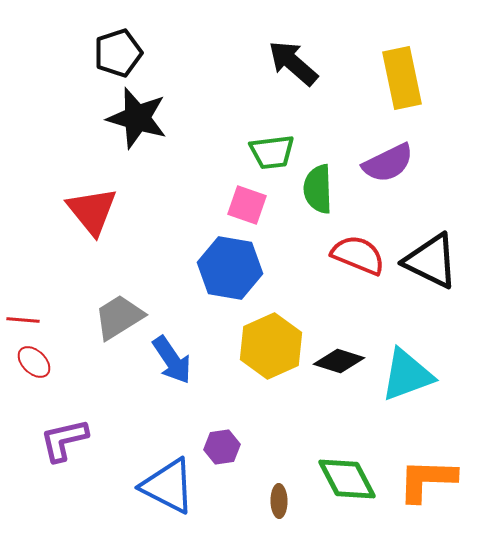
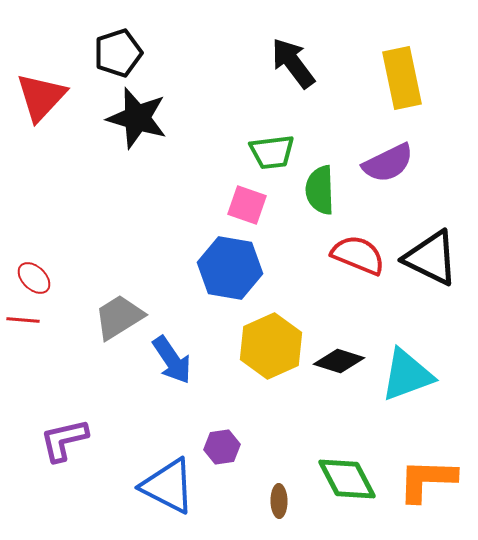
black arrow: rotated 12 degrees clockwise
green semicircle: moved 2 px right, 1 px down
red triangle: moved 51 px left, 114 px up; rotated 22 degrees clockwise
black triangle: moved 3 px up
red ellipse: moved 84 px up
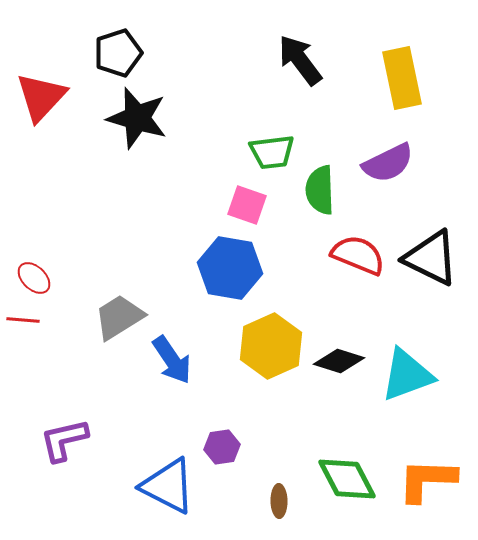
black arrow: moved 7 px right, 3 px up
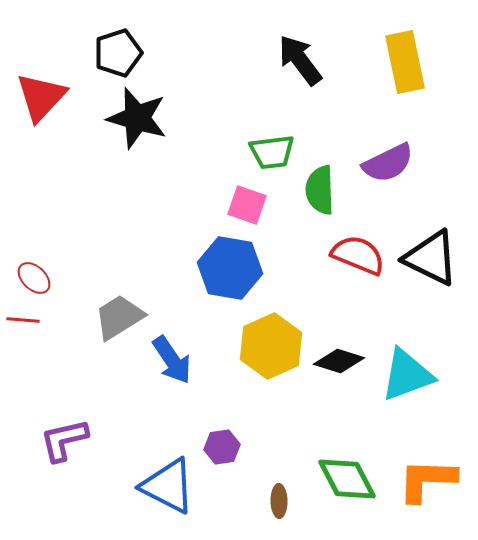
yellow rectangle: moved 3 px right, 16 px up
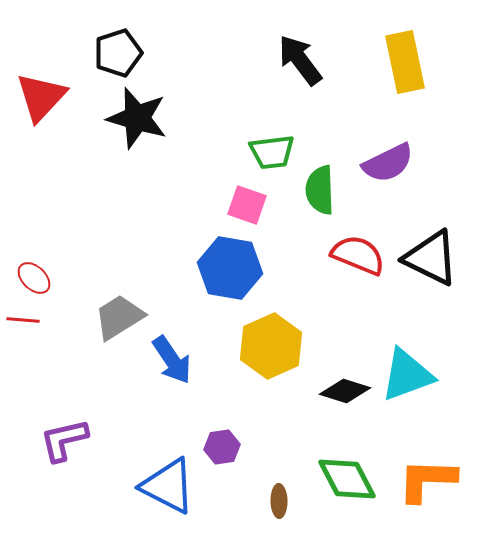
black diamond: moved 6 px right, 30 px down
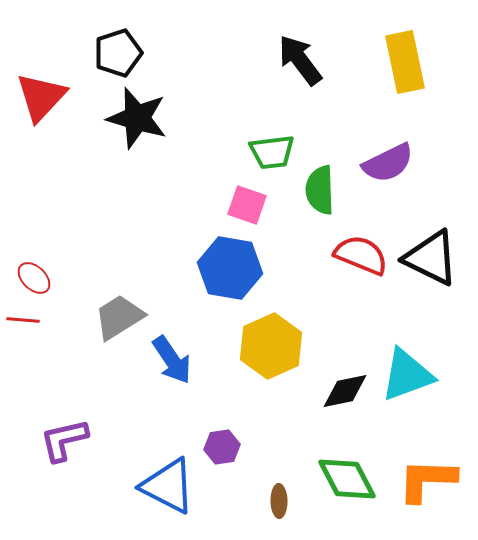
red semicircle: moved 3 px right
black diamond: rotated 30 degrees counterclockwise
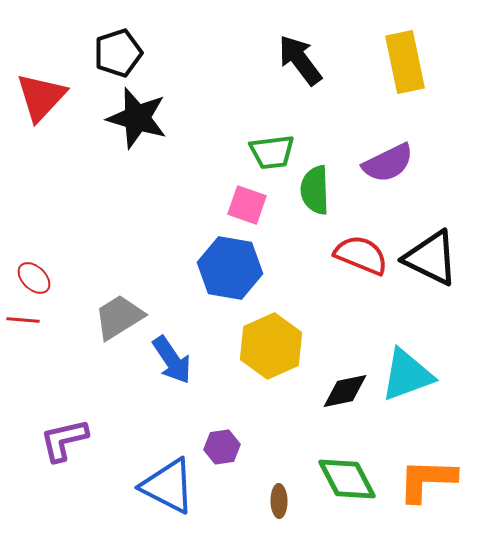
green semicircle: moved 5 px left
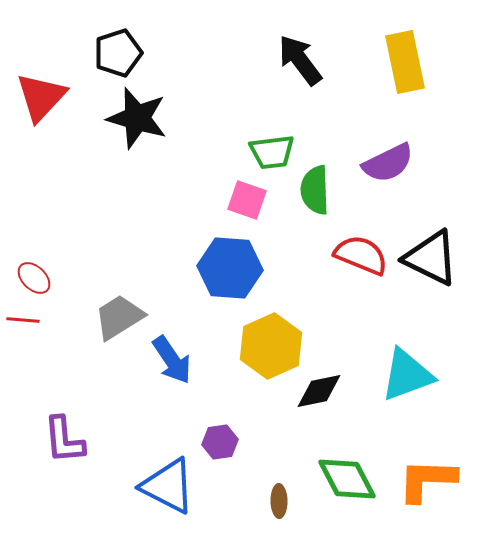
pink square: moved 5 px up
blue hexagon: rotated 6 degrees counterclockwise
black diamond: moved 26 px left
purple L-shape: rotated 82 degrees counterclockwise
purple hexagon: moved 2 px left, 5 px up
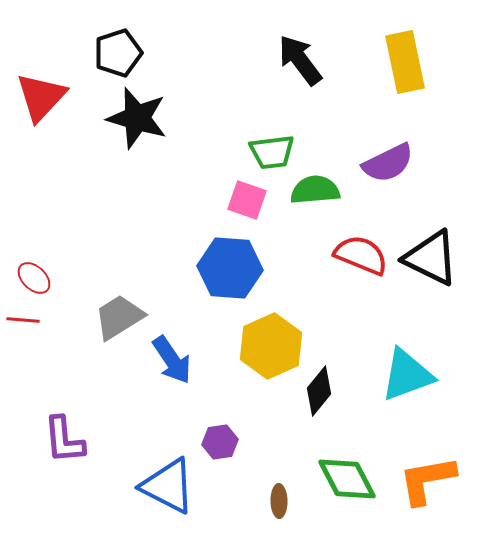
green semicircle: rotated 87 degrees clockwise
black diamond: rotated 39 degrees counterclockwise
orange L-shape: rotated 12 degrees counterclockwise
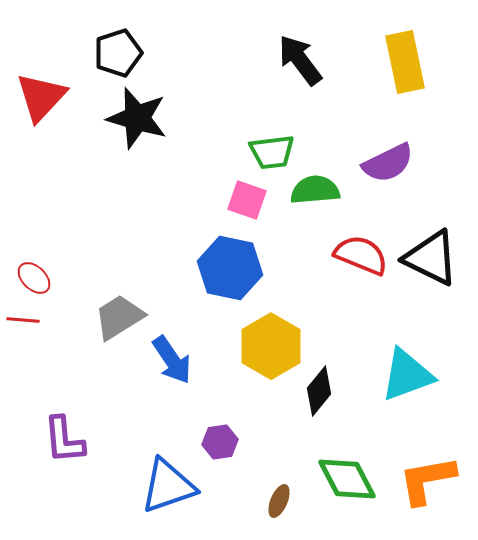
blue hexagon: rotated 8 degrees clockwise
yellow hexagon: rotated 6 degrees counterclockwise
blue triangle: rotated 46 degrees counterclockwise
brown ellipse: rotated 24 degrees clockwise
